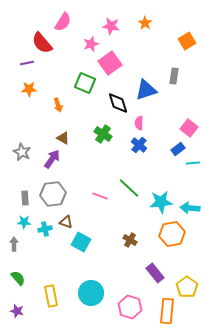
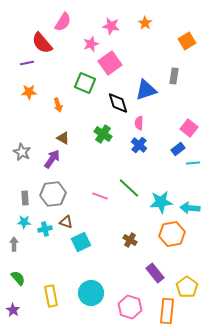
orange star at (29, 89): moved 3 px down
cyan square at (81, 242): rotated 36 degrees clockwise
purple star at (17, 311): moved 4 px left, 1 px up; rotated 16 degrees clockwise
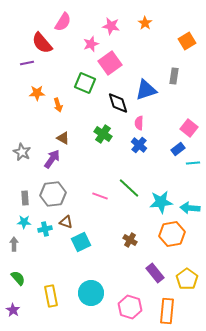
orange star at (29, 92): moved 8 px right, 1 px down
yellow pentagon at (187, 287): moved 8 px up
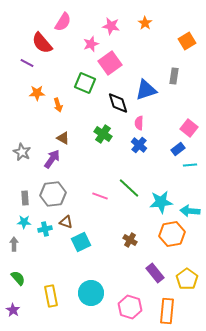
purple line at (27, 63): rotated 40 degrees clockwise
cyan line at (193, 163): moved 3 px left, 2 px down
cyan arrow at (190, 208): moved 3 px down
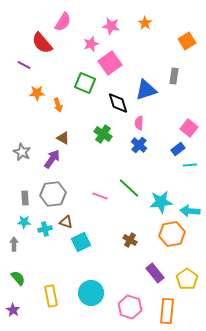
purple line at (27, 63): moved 3 px left, 2 px down
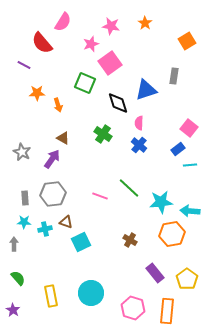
pink hexagon at (130, 307): moved 3 px right, 1 px down
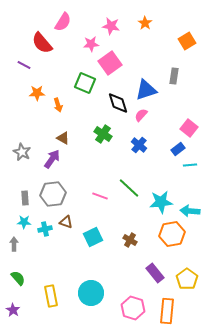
pink star at (91, 44): rotated 14 degrees clockwise
pink semicircle at (139, 123): moved 2 px right, 8 px up; rotated 40 degrees clockwise
cyan square at (81, 242): moved 12 px right, 5 px up
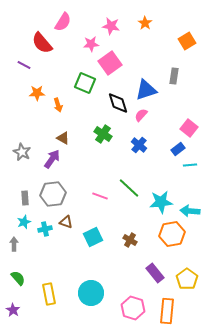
cyan star at (24, 222): rotated 24 degrees counterclockwise
yellow rectangle at (51, 296): moved 2 px left, 2 px up
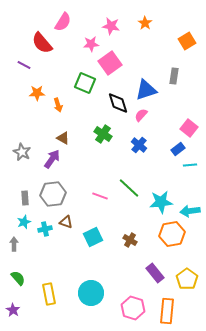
cyan arrow at (190, 211): rotated 12 degrees counterclockwise
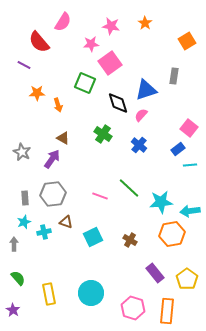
red semicircle at (42, 43): moved 3 px left, 1 px up
cyan cross at (45, 229): moved 1 px left, 3 px down
